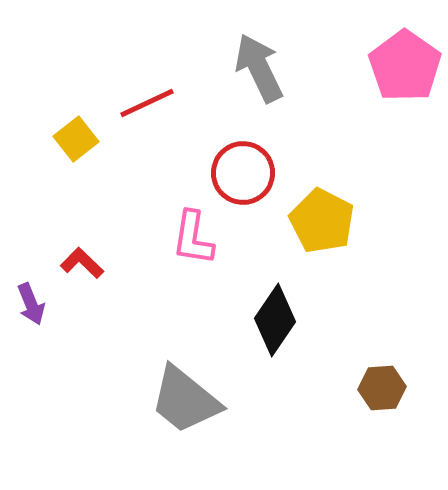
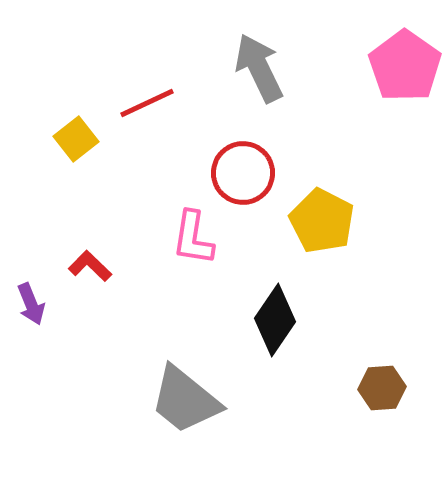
red L-shape: moved 8 px right, 3 px down
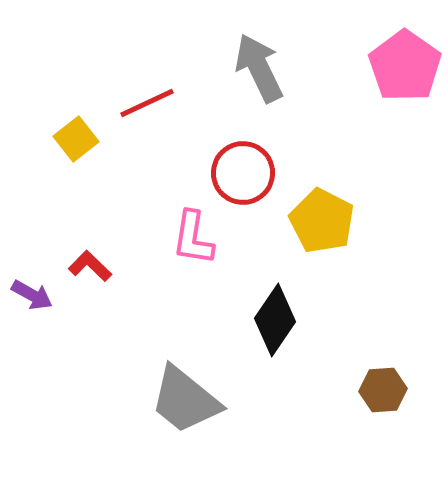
purple arrow: moved 1 px right, 9 px up; rotated 39 degrees counterclockwise
brown hexagon: moved 1 px right, 2 px down
